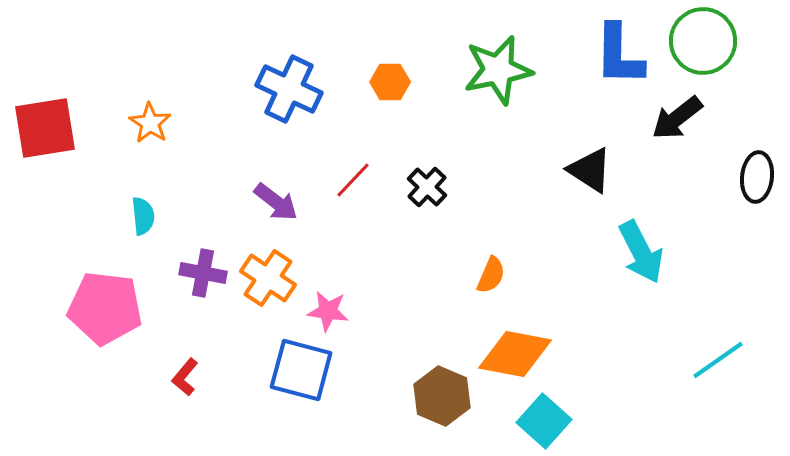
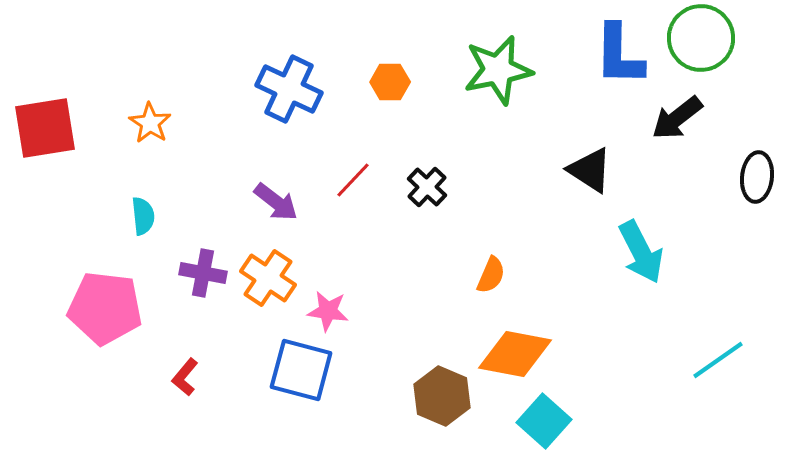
green circle: moved 2 px left, 3 px up
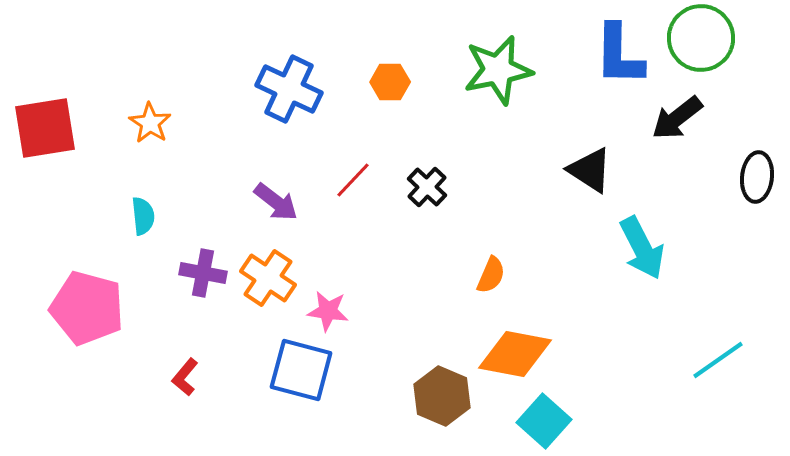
cyan arrow: moved 1 px right, 4 px up
pink pentagon: moved 18 px left; rotated 8 degrees clockwise
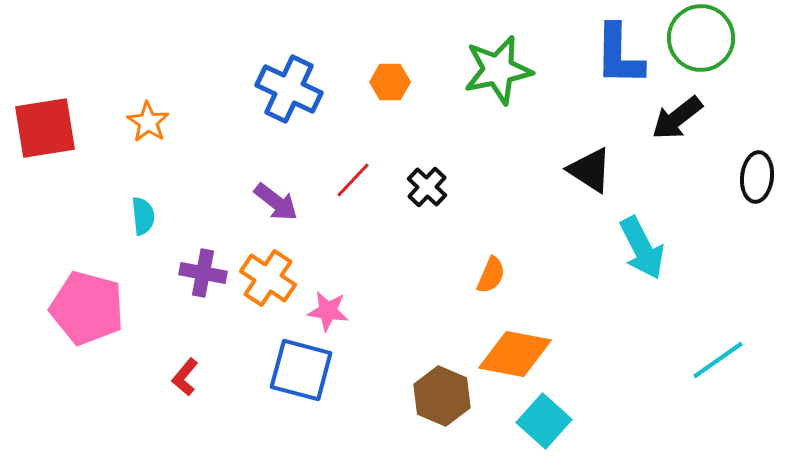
orange star: moved 2 px left, 1 px up
